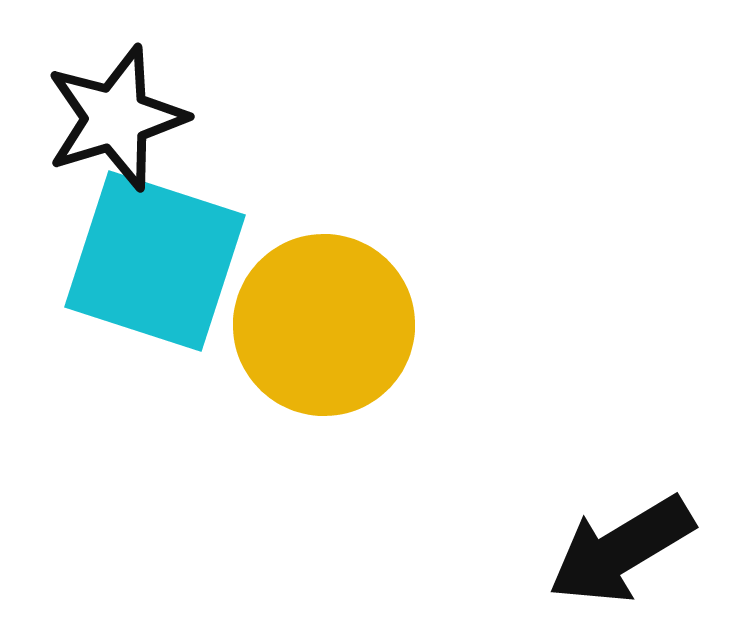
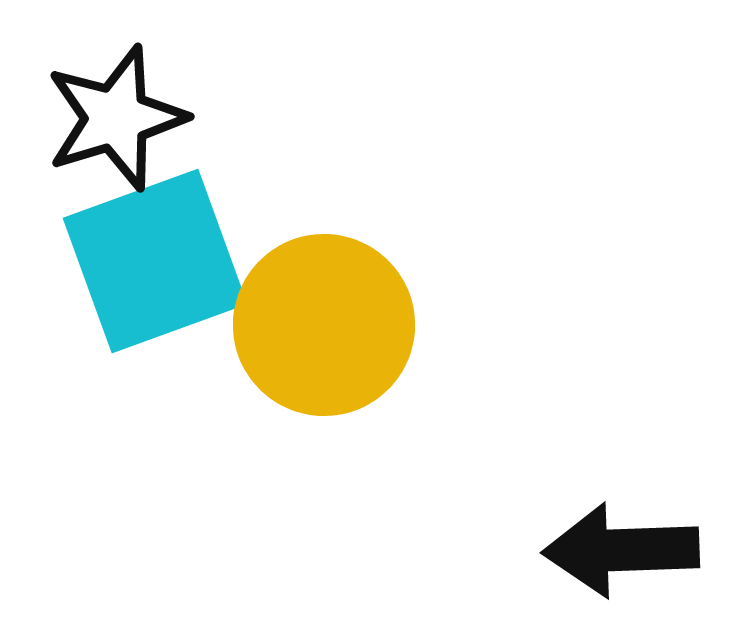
cyan square: rotated 38 degrees counterclockwise
black arrow: rotated 29 degrees clockwise
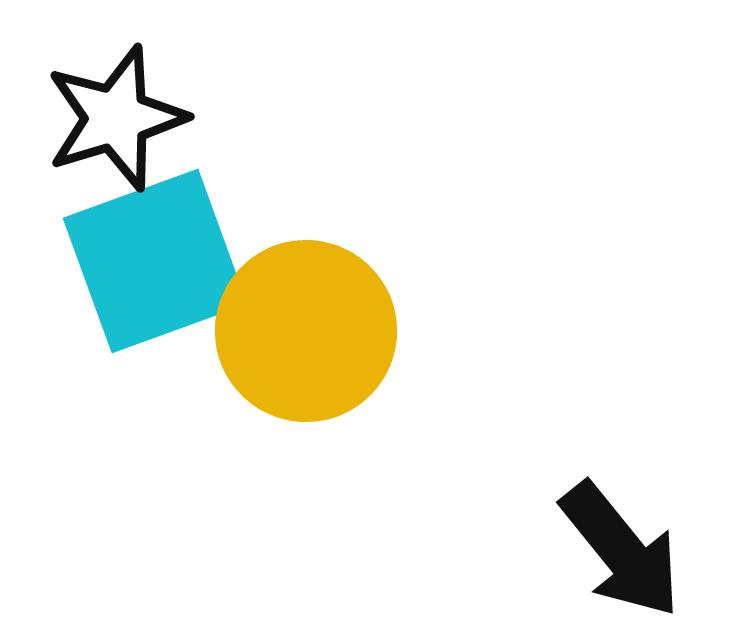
yellow circle: moved 18 px left, 6 px down
black arrow: rotated 127 degrees counterclockwise
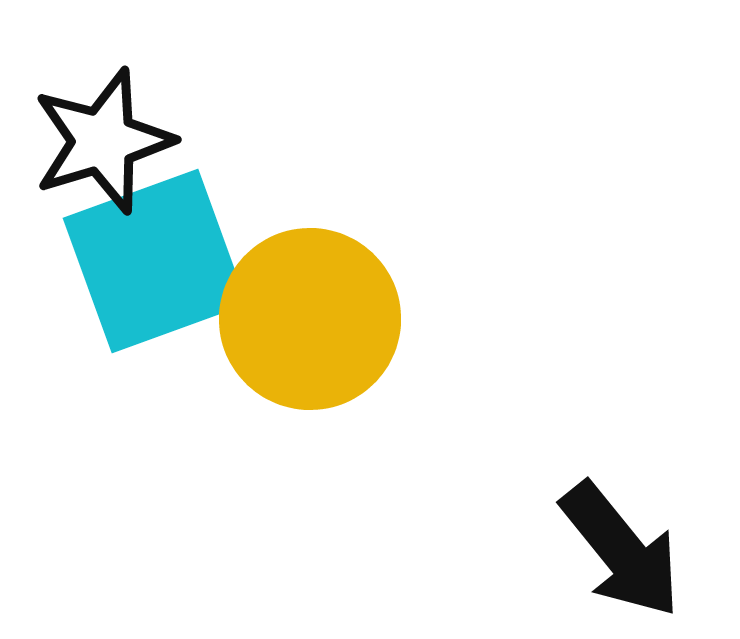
black star: moved 13 px left, 23 px down
yellow circle: moved 4 px right, 12 px up
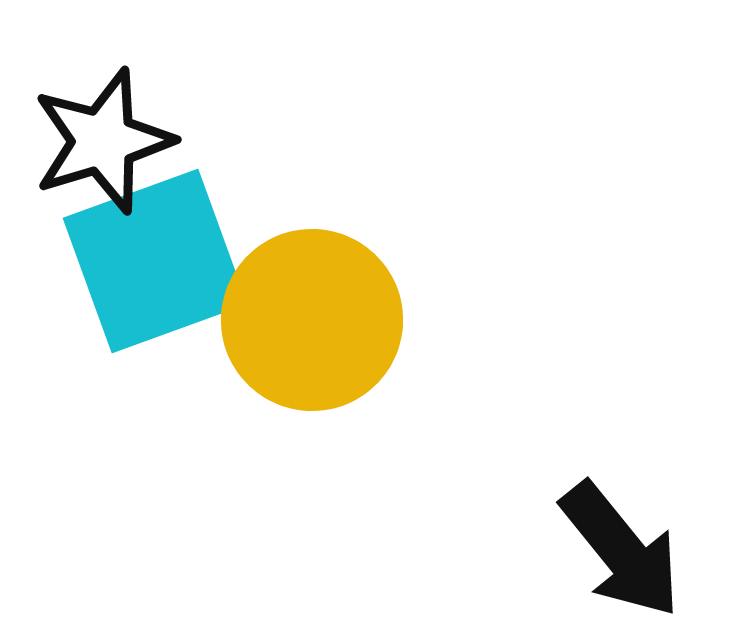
yellow circle: moved 2 px right, 1 px down
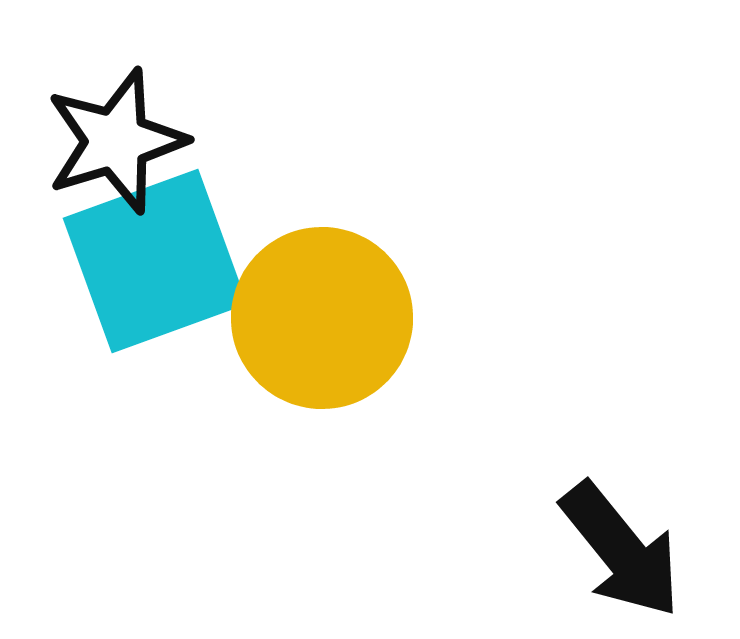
black star: moved 13 px right
yellow circle: moved 10 px right, 2 px up
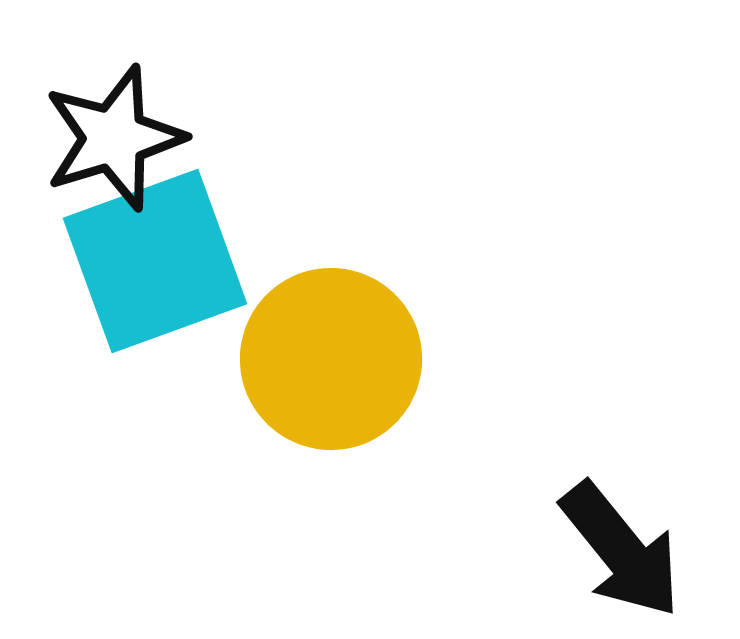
black star: moved 2 px left, 3 px up
yellow circle: moved 9 px right, 41 px down
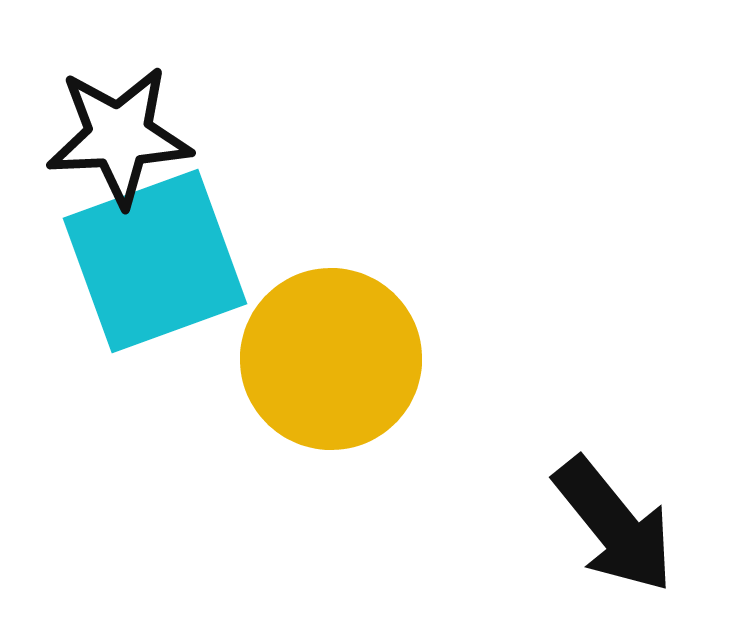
black star: moved 5 px right, 2 px up; rotated 14 degrees clockwise
black arrow: moved 7 px left, 25 px up
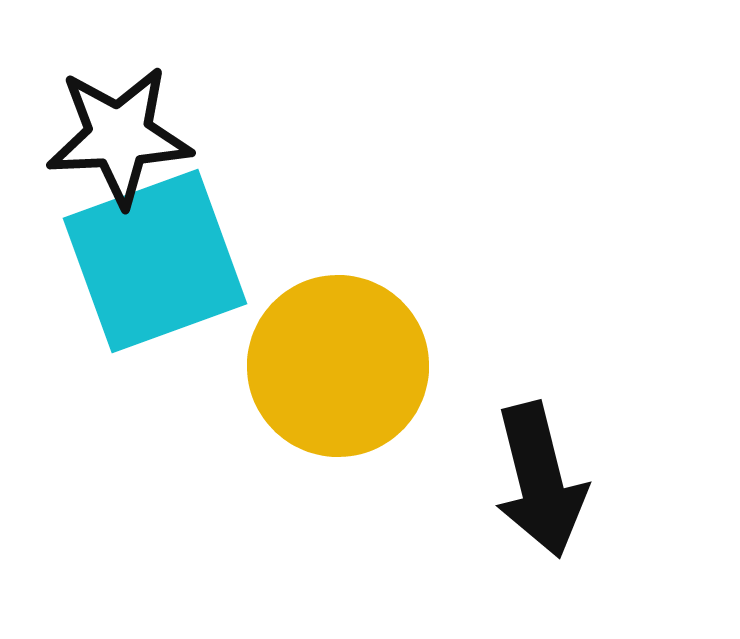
yellow circle: moved 7 px right, 7 px down
black arrow: moved 74 px left, 45 px up; rotated 25 degrees clockwise
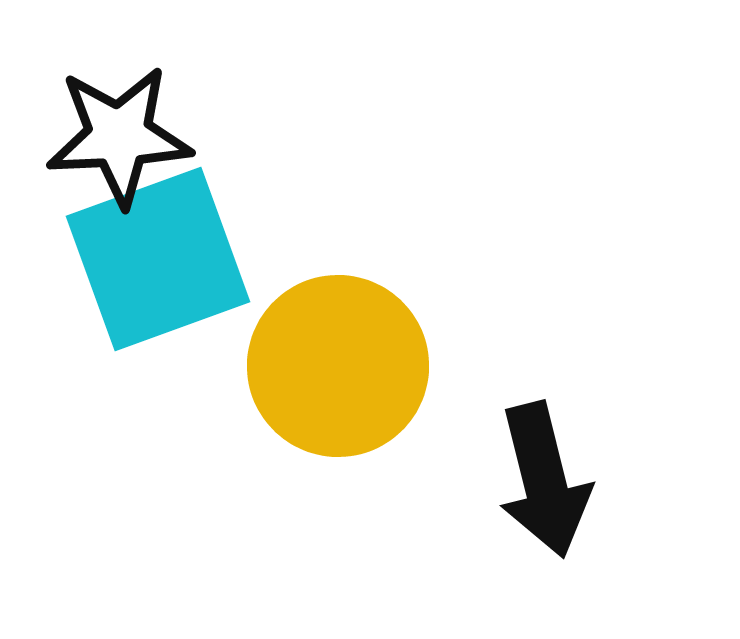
cyan square: moved 3 px right, 2 px up
black arrow: moved 4 px right
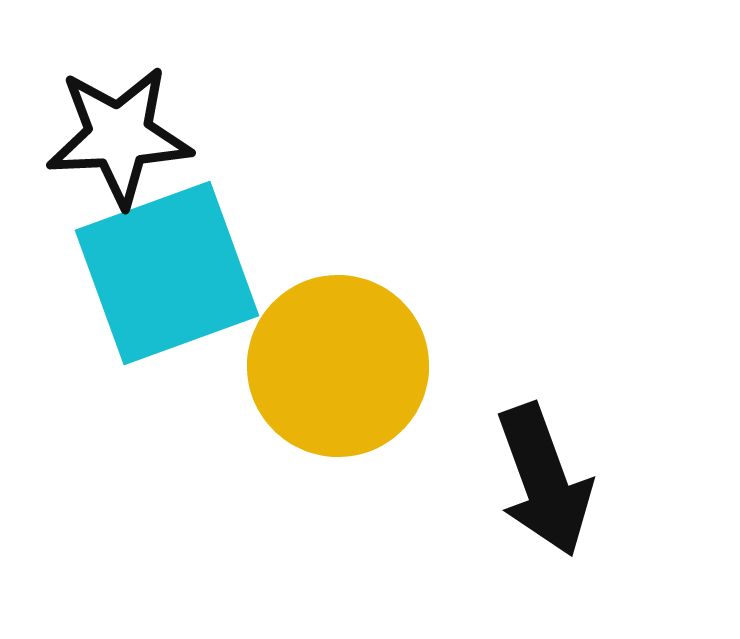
cyan square: moved 9 px right, 14 px down
black arrow: rotated 6 degrees counterclockwise
